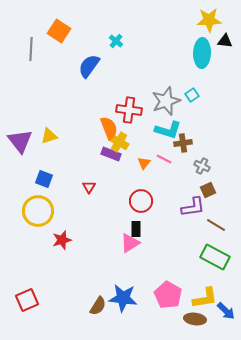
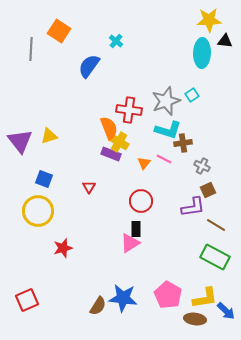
red star: moved 1 px right, 8 px down
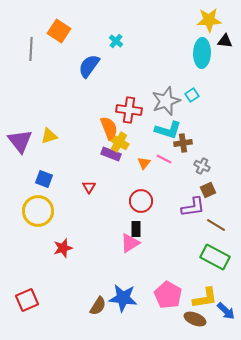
brown ellipse: rotated 15 degrees clockwise
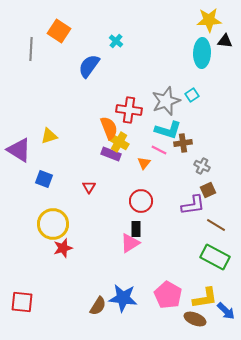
purple triangle: moved 1 px left, 9 px down; rotated 20 degrees counterclockwise
pink line: moved 5 px left, 9 px up
purple L-shape: moved 2 px up
yellow circle: moved 15 px right, 13 px down
red square: moved 5 px left, 2 px down; rotated 30 degrees clockwise
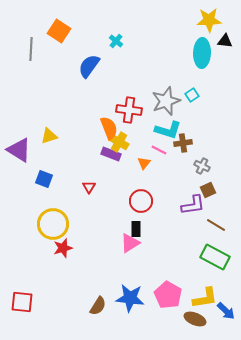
blue star: moved 7 px right
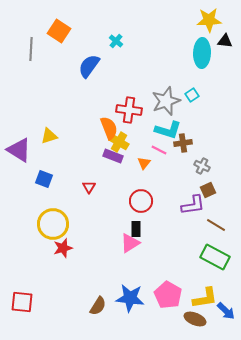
purple rectangle: moved 2 px right, 2 px down
